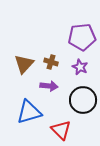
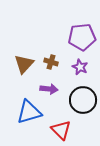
purple arrow: moved 3 px down
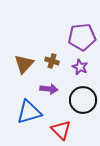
brown cross: moved 1 px right, 1 px up
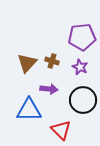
brown triangle: moved 3 px right, 1 px up
blue triangle: moved 2 px up; rotated 16 degrees clockwise
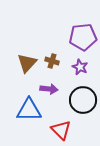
purple pentagon: moved 1 px right
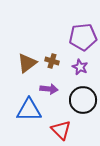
brown triangle: rotated 10 degrees clockwise
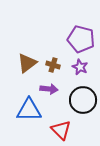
purple pentagon: moved 2 px left, 2 px down; rotated 20 degrees clockwise
brown cross: moved 1 px right, 4 px down
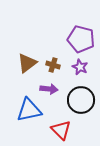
black circle: moved 2 px left
blue triangle: rotated 12 degrees counterclockwise
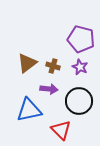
brown cross: moved 1 px down
black circle: moved 2 px left, 1 px down
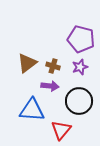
purple star: rotated 28 degrees clockwise
purple arrow: moved 1 px right, 3 px up
blue triangle: moved 3 px right; rotated 16 degrees clockwise
red triangle: rotated 25 degrees clockwise
